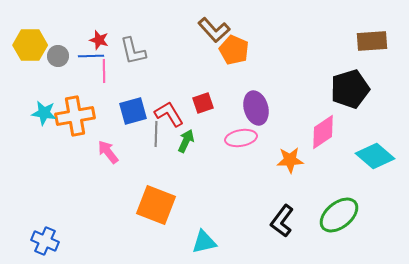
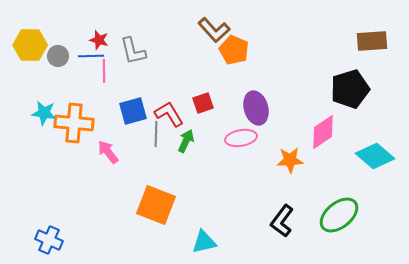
orange cross: moved 1 px left, 7 px down; rotated 15 degrees clockwise
blue cross: moved 4 px right, 1 px up
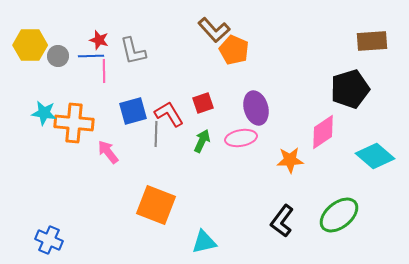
green arrow: moved 16 px right
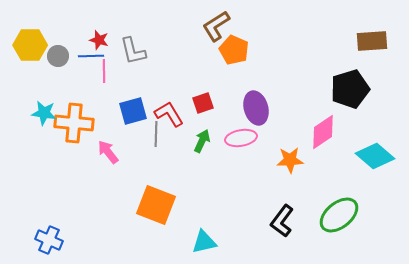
brown L-shape: moved 2 px right, 4 px up; rotated 100 degrees clockwise
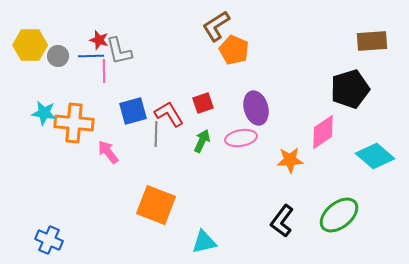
gray L-shape: moved 14 px left
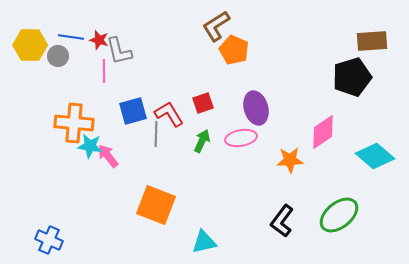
blue line: moved 20 px left, 19 px up; rotated 10 degrees clockwise
black pentagon: moved 2 px right, 12 px up
cyan star: moved 46 px right, 33 px down
pink arrow: moved 4 px down
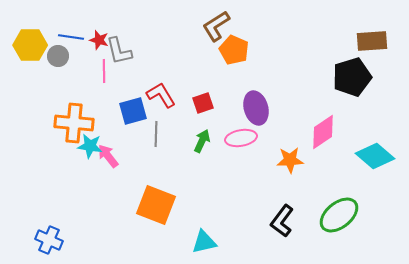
red L-shape: moved 8 px left, 19 px up
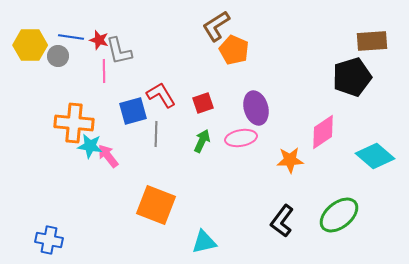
blue cross: rotated 12 degrees counterclockwise
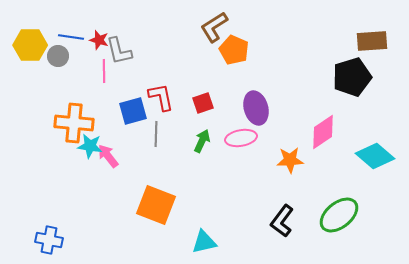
brown L-shape: moved 2 px left, 1 px down
red L-shape: moved 2 px down; rotated 20 degrees clockwise
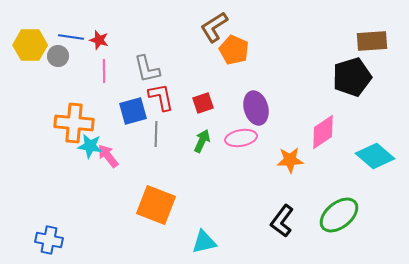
gray L-shape: moved 28 px right, 18 px down
